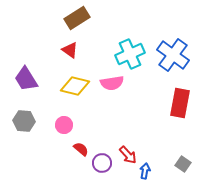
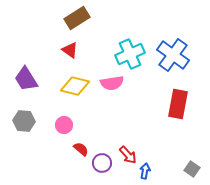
red rectangle: moved 2 px left, 1 px down
gray square: moved 9 px right, 5 px down
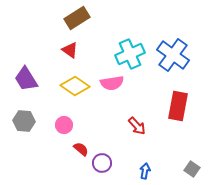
yellow diamond: rotated 20 degrees clockwise
red rectangle: moved 2 px down
red arrow: moved 9 px right, 29 px up
